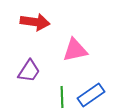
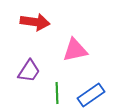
green line: moved 5 px left, 4 px up
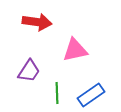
red arrow: moved 2 px right
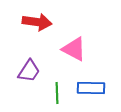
pink triangle: moved 1 px left, 1 px up; rotated 40 degrees clockwise
blue rectangle: moved 7 px up; rotated 36 degrees clockwise
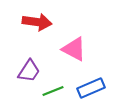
blue rectangle: rotated 24 degrees counterclockwise
green line: moved 4 px left, 2 px up; rotated 70 degrees clockwise
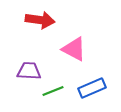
red arrow: moved 3 px right, 2 px up
purple trapezoid: rotated 120 degrees counterclockwise
blue rectangle: moved 1 px right
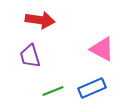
pink triangle: moved 28 px right
purple trapezoid: moved 1 px right, 15 px up; rotated 110 degrees counterclockwise
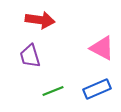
pink triangle: moved 1 px up
blue rectangle: moved 5 px right, 1 px down
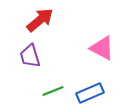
red arrow: rotated 48 degrees counterclockwise
blue rectangle: moved 7 px left, 4 px down
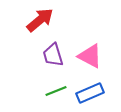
pink triangle: moved 12 px left, 8 px down
purple trapezoid: moved 23 px right, 1 px up
green line: moved 3 px right
